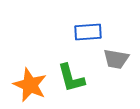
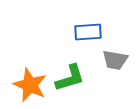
gray trapezoid: moved 1 px left, 1 px down
green L-shape: moved 1 px left; rotated 92 degrees counterclockwise
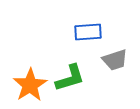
gray trapezoid: rotated 28 degrees counterclockwise
orange star: rotated 16 degrees clockwise
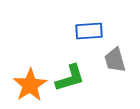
blue rectangle: moved 1 px right, 1 px up
gray trapezoid: rotated 92 degrees clockwise
